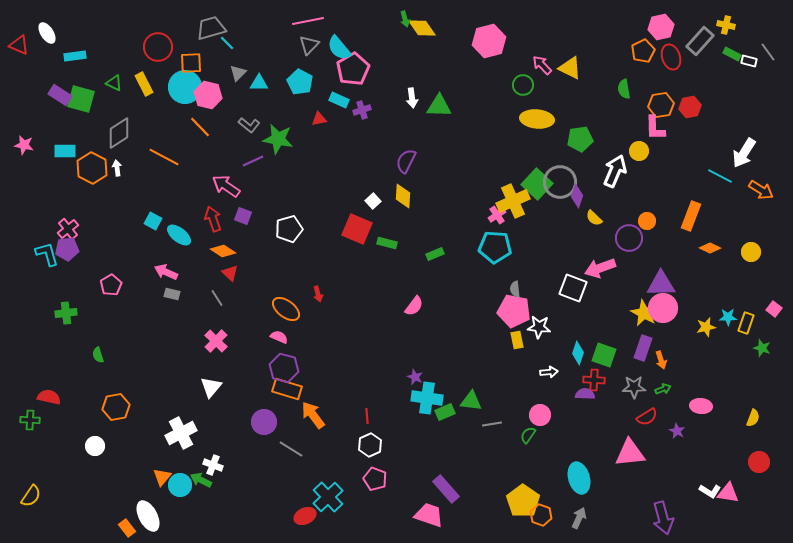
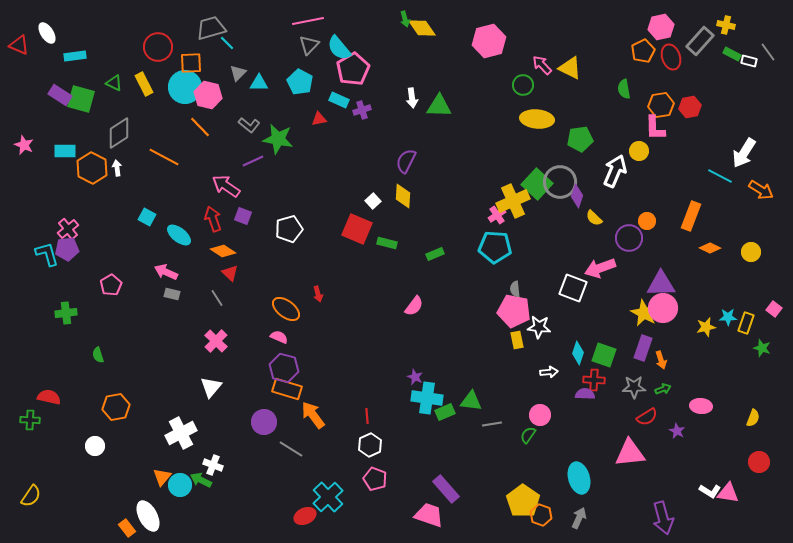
pink star at (24, 145): rotated 12 degrees clockwise
cyan square at (153, 221): moved 6 px left, 4 px up
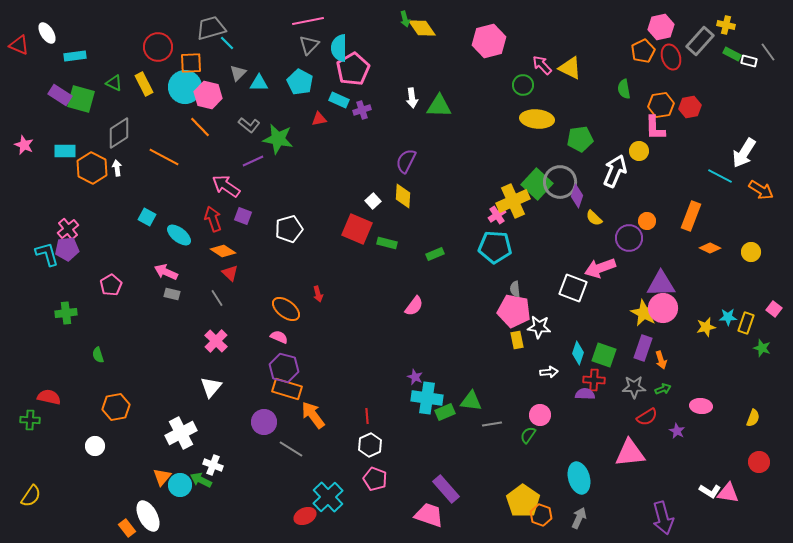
cyan semicircle at (339, 48): rotated 40 degrees clockwise
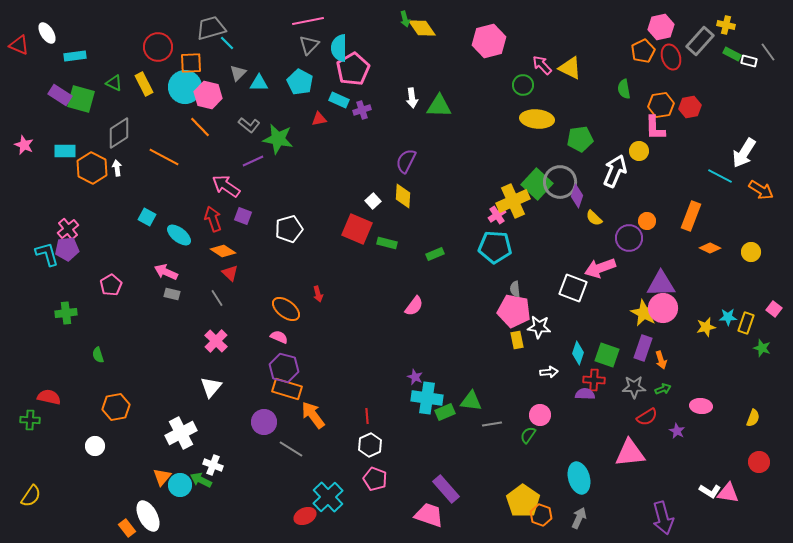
green square at (604, 355): moved 3 px right
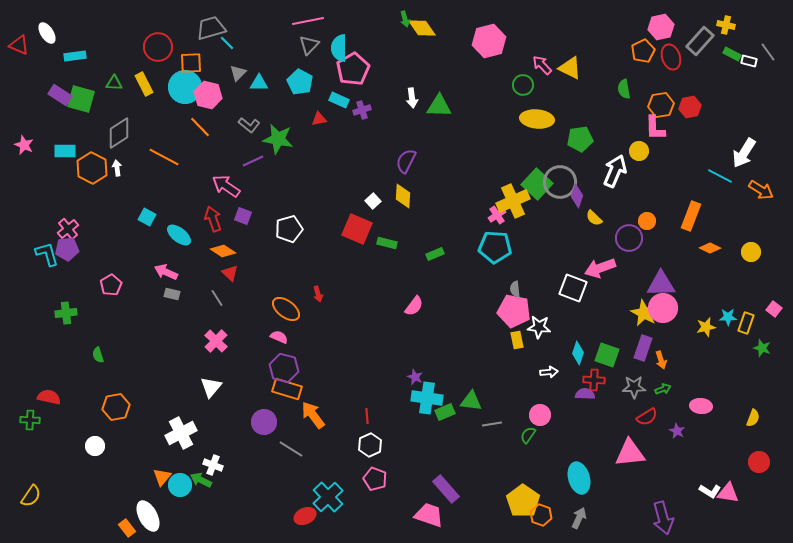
green triangle at (114, 83): rotated 24 degrees counterclockwise
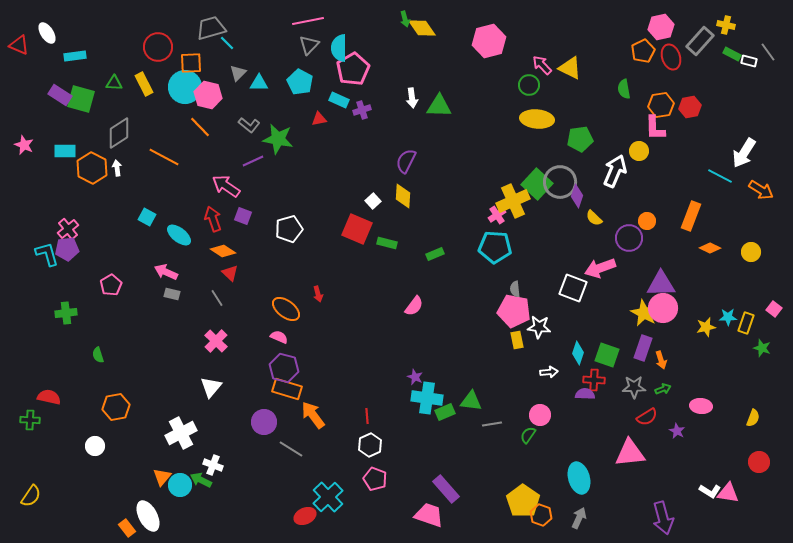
green circle at (523, 85): moved 6 px right
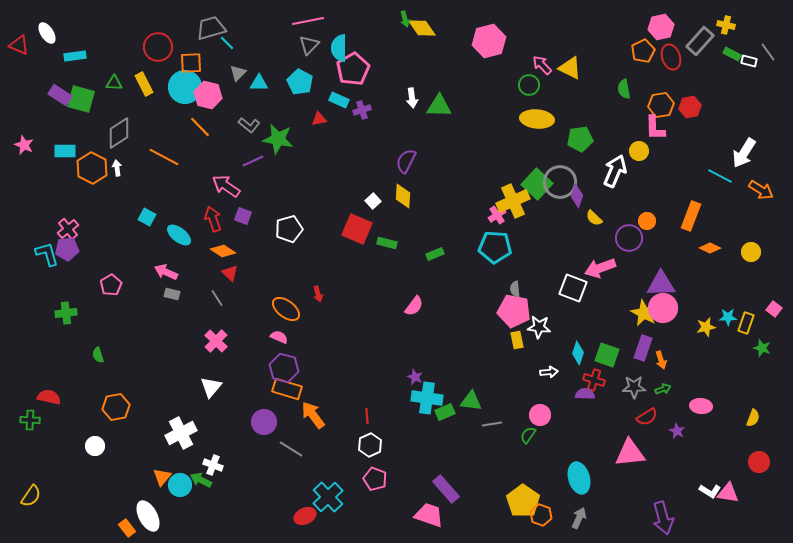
red cross at (594, 380): rotated 15 degrees clockwise
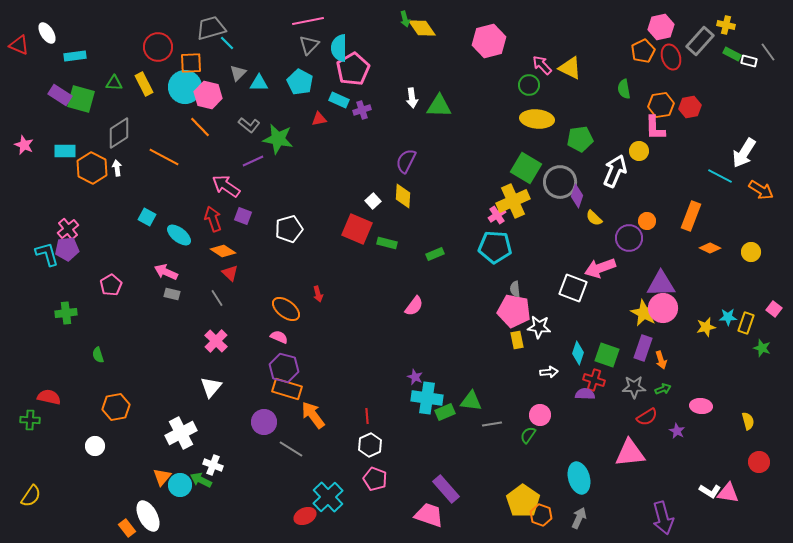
green square at (537, 184): moved 11 px left, 16 px up; rotated 12 degrees counterclockwise
yellow semicircle at (753, 418): moved 5 px left, 3 px down; rotated 36 degrees counterclockwise
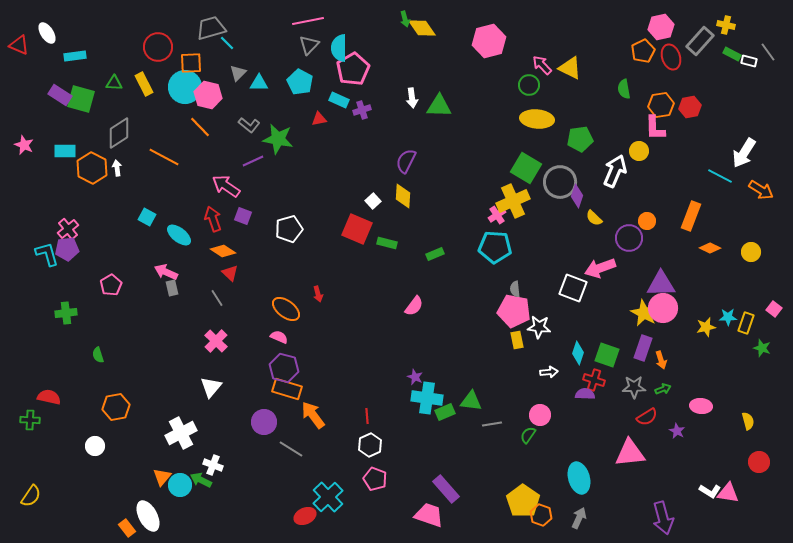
gray rectangle at (172, 294): moved 6 px up; rotated 63 degrees clockwise
